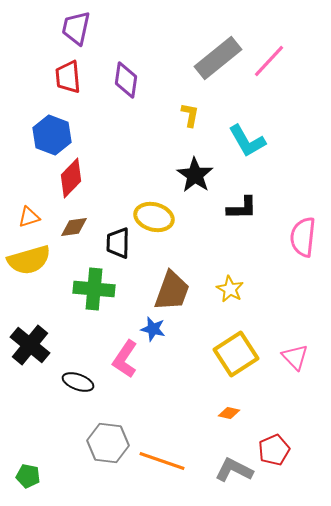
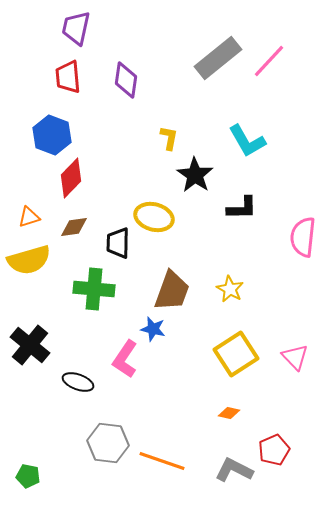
yellow L-shape: moved 21 px left, 23 px down
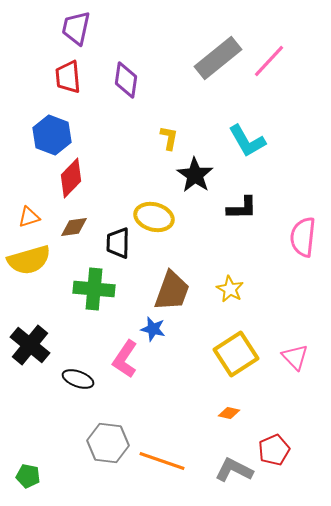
black ellipse: moved 3 px up
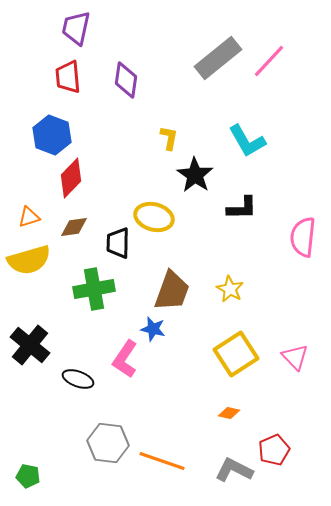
green cross: rotated 15 degrees counterclockwise
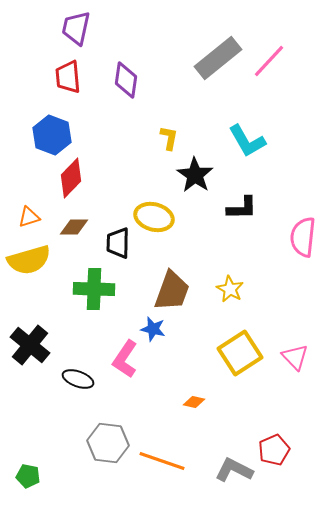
brown diamond: rotated 8 degrees clockwise
green cross: rotated 12 degrees clockwise
yellow square: moved 4 px right, 1 px up
orange diamond: moved 35 px left, 11 px up
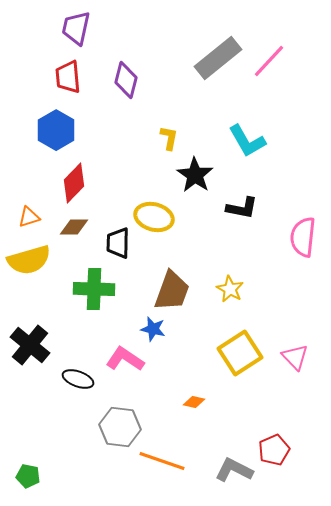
purple diamond: rotated 6 degrees clockwise
blue hexagon: moved 4 px right, 5 px up; rotated 9 degrees clockwise
red diamond: moved 3 px right, 5 px down
black L-shape: rotated 12 degrees clockwise
pink L-shape: rotated 90 degrees clockwise
gray hexagon: moved 12 px right, 16 px up
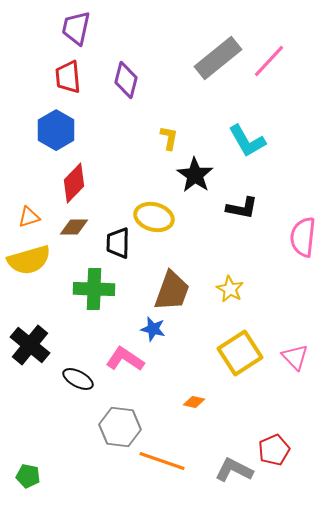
black ellipse: rotated 8 degrees clockwise
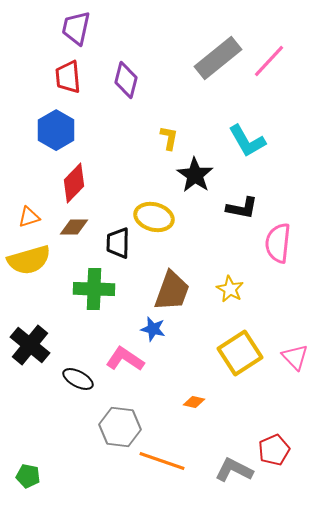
pink semicircle: moved 25 px left, 6 px down
